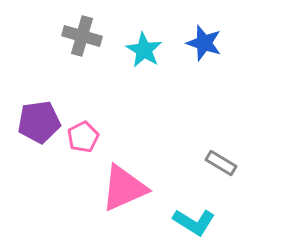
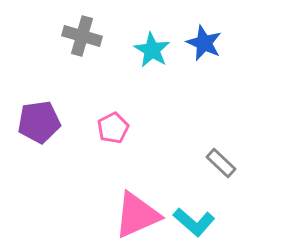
blue star: rotated 6 degrees clockwise
cyan star: moved 8 px right
pink pentagon: moved 30 px right, 9 px up
gray rectangle: rotated 12 degrees clockwise
pink triangle: moved 13 px right, 27 px down
cyan L-shape: rotated 9 degrees clockwise
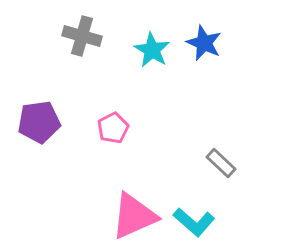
pink triangle: moved 3 px left, 1 px down
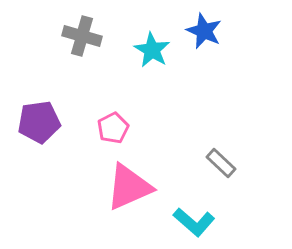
blue star: moved 12 px up
pink triangle: moved 5 px left, 29 px up
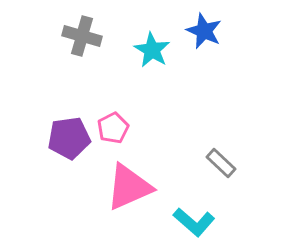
purple pentagon: moved 30 px right, 16 px down
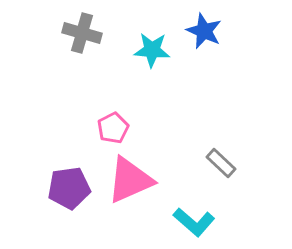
gray cross: moved 3 px up
cyan star: rotated 27 degrees counterclockwise
purple pentagon: moved 50 px down
pink triangle: moved 1 px right, 7 px up
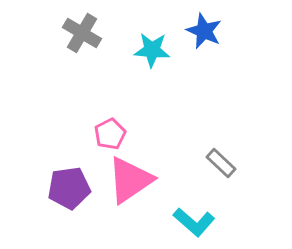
gray cross: rotated 15 degrees clockwise
pink pentagon: moved 3 px left, 6 px down
pink triangle: rotated 10 degrees counterclockwise
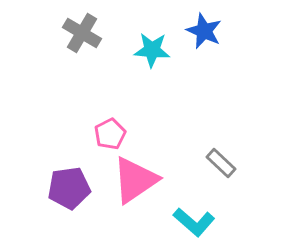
pink triangle: moved 5 px right
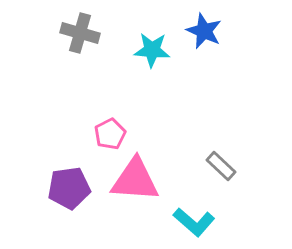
gray cross: moved 2 px left; rotated 15 degrees counterclockwise
gray rectangle: moved 3 px down
pink triangle: rotated 38 degrees clockwise
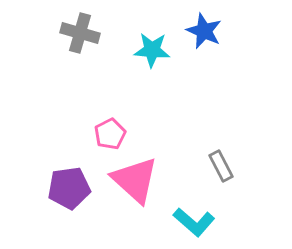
gray rectangle: rotated 20 degrees clockwise
pink triangle: rotated 38 degrees clockwise
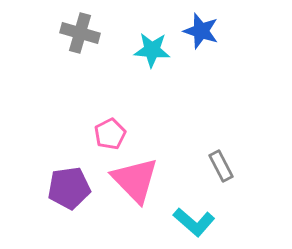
blue star: moved 3 px left; rotated 6 degrees counterclockwise
pink triangle: rotated 4 degrees clockwise
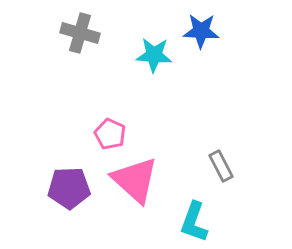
blue star: rotated 15 degrees counterclockwise
cyan star: moved 2 px right, 5 px down
pink pentagon: rotated 20 degrees counterclockwise
pink triangle: rotated 4 degrees counterclockwise
purple pentagon: rotated 6 degrees clockwise
cyan L-shape: rotated 69 degrees clockwise
